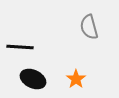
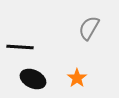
gray semicircle: moved 1 px down; rotated 45 degrees clockwise
orange star: moved 1 px right, 1 px up
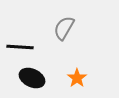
gray semicircle: moved 25 px left
black ellipse: moved 1 px left, 1 px up
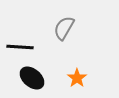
black ellipse: rotated 15 degrees clockwise
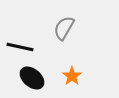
black line: rotated 8 degrees clockwise
orange star: moved 5 px left, 2 px up
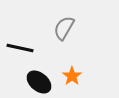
black line: moved 1 px down
black ellipse: moved 7 px right, 4 px down
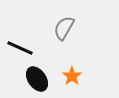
black line: rotated 12 degrees clockwise
black ellipse: moved 2 px left, 3 px up; rotated 15 degrees clockwise
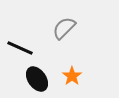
gray semicircle: rotated 15 degrees clockwise
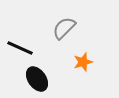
orange star: moved 11 px right, 14 px up; rotated 18 degrees clockwise
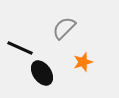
black ellipse: moved 5 px right, 6 px up
